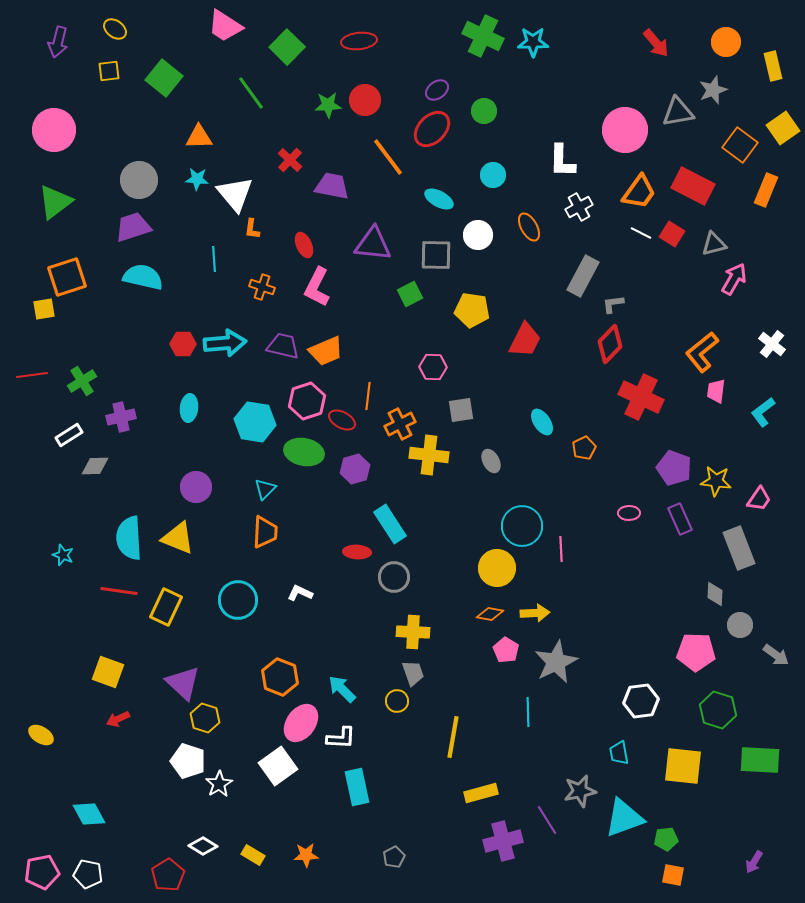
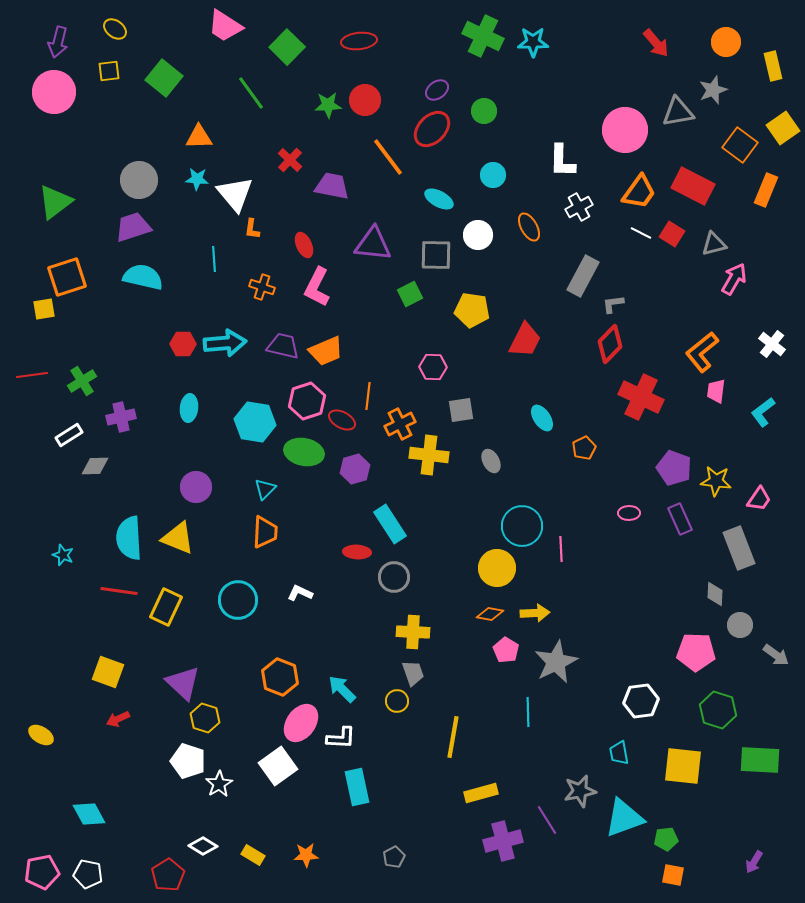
pink circle at (54, 130): moved 38 px up
cyan ellipse at (542, 422): moved 4 px up
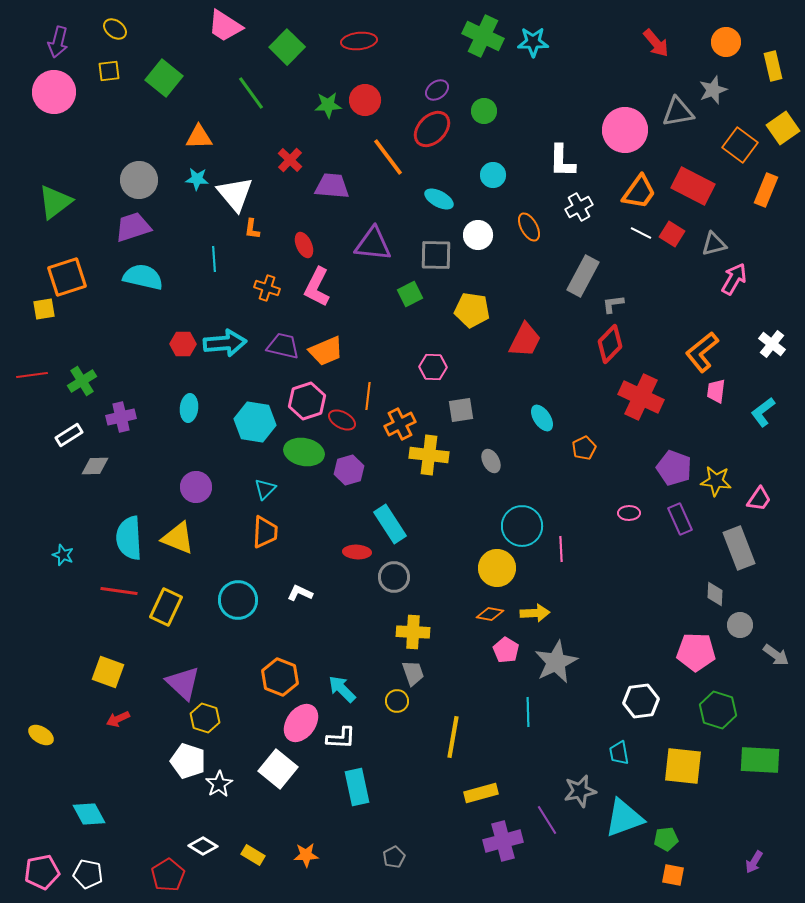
purple trapezoid at (332, 186): rotated 6 degrees counterclockwise
orange cross at (262, 287): moved 5 px right, 1 px down
purple hexagon at (355, 469): moved 6 px left, 1 px down
white square at (278, 766): moved 3 px down; rotated 15 degrees counterclockwise
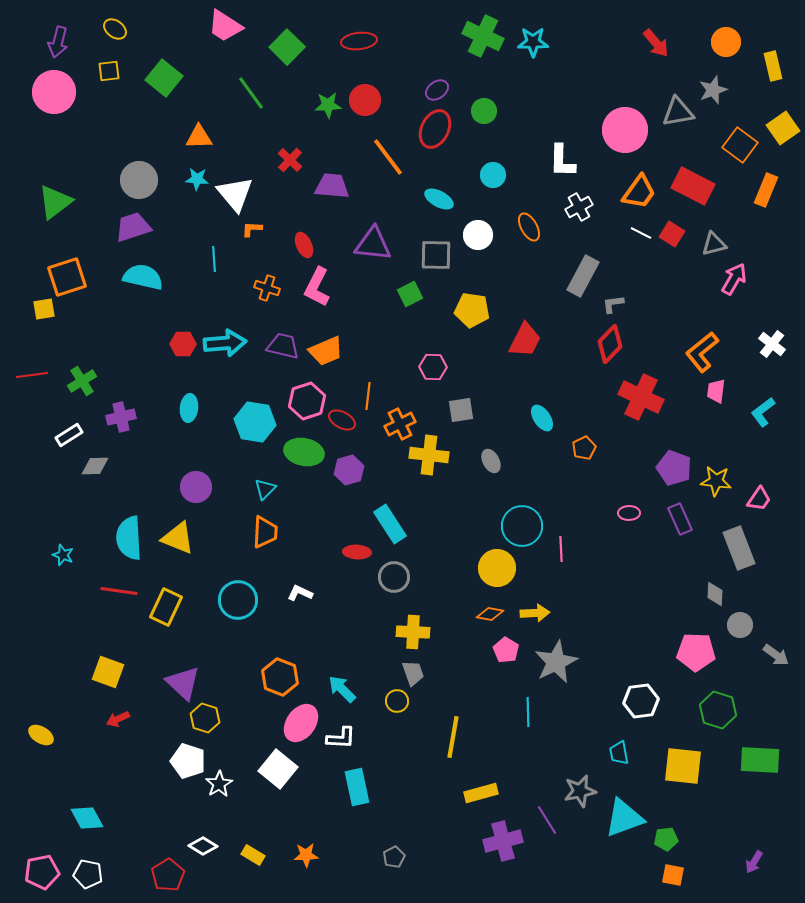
red ellipse at (432, 129): moved 3 px right; rotated 18 degrees counterclockwise
orange L-shape at (252, 229): rotated 85 degrees clockwise
cyan diamond at (89, 814): moved 2 px left, 4 px down
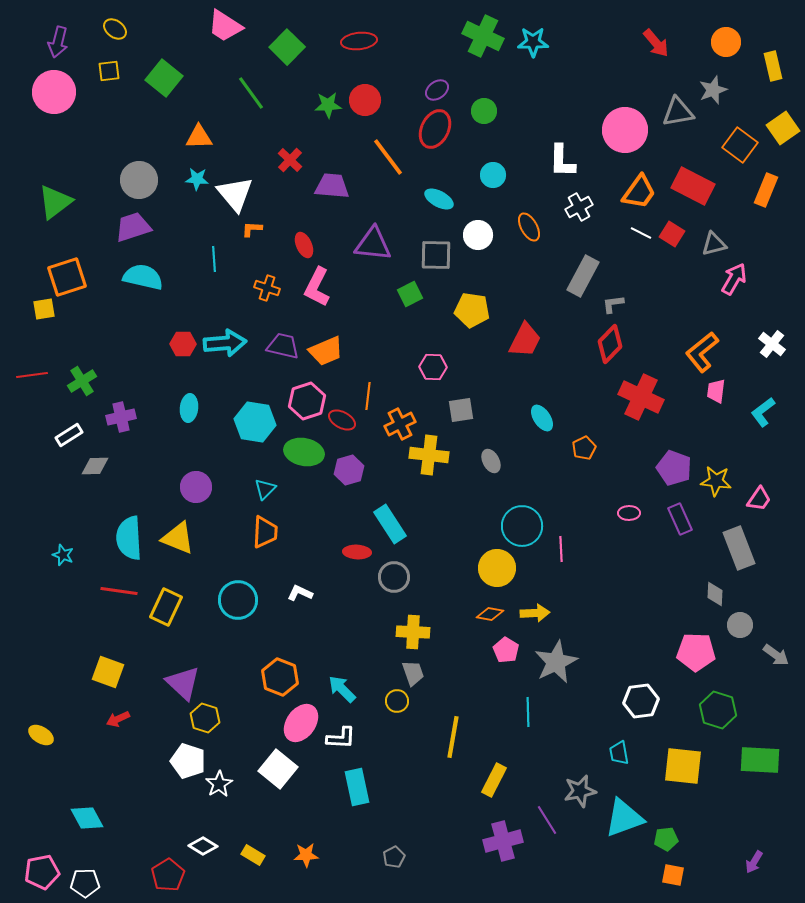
yellow rectangle at (481, 793): moved 13 px right, 13 px up; rotated 48 degrees counterclockwise
white pentagon at (88, 874): moved 3 px left, 9 px down; rotated 12 degrees counterclockwise
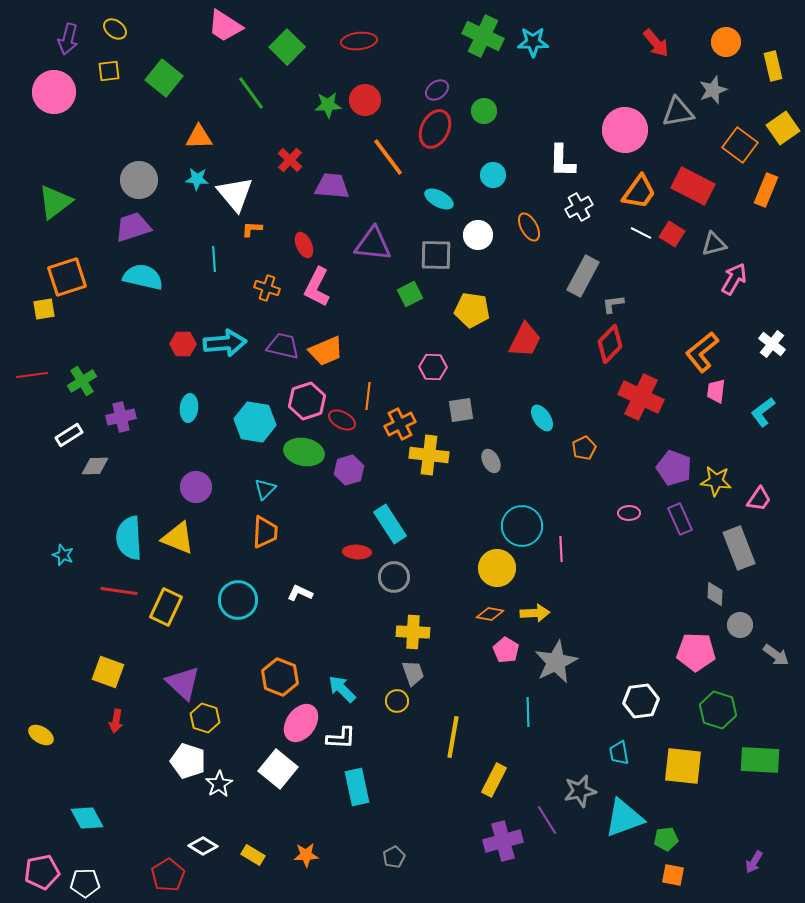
purple arrow at (58, 42): moved 10 px right, 3 px up
red arrow at (118, 719): moved 2 px left, 2 px down; rotated 55 degrees counterclockwise
